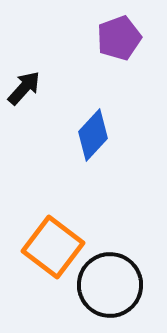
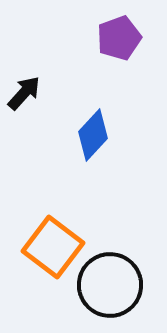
black arrow: moved 5 px down
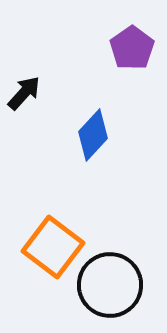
purple pentagon: moved 13 px right, 10 px down; rotated 15 degrees counterclockwise
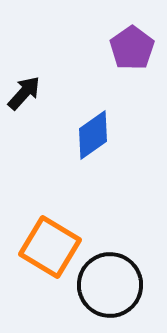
blue diamond: rotated 12 degrees clockwise
orange square: moved 3 px left; rotated 6 degrees counterclockwise
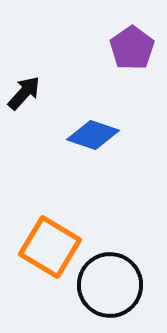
blue diamond: rotated 54 degrees clockwise
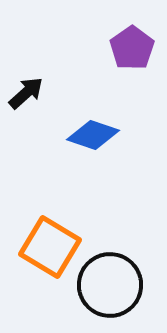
black arrow: moved 2 px right; rotated 6 degrees clockwise
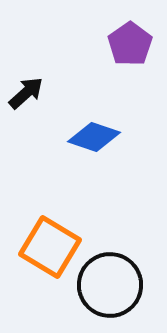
purple pentagon: moved 2 px left, 4 px up
blue diamond: moved 1 px right, 2 px down
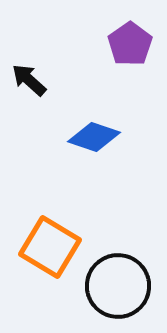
black arrow: moved 3 px right, 13 px up; rotated 96 degrees counterclockwise
black circle: moved 8 px right, 1 px down
